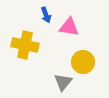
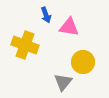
yellow cross: rotated 8 degrees clockwise
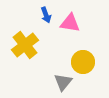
pink triangle: moved 1 px right, 4 px up
yellow cross: rotated 32 degrees clockwise
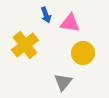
yellow circle: moved 9 px up
